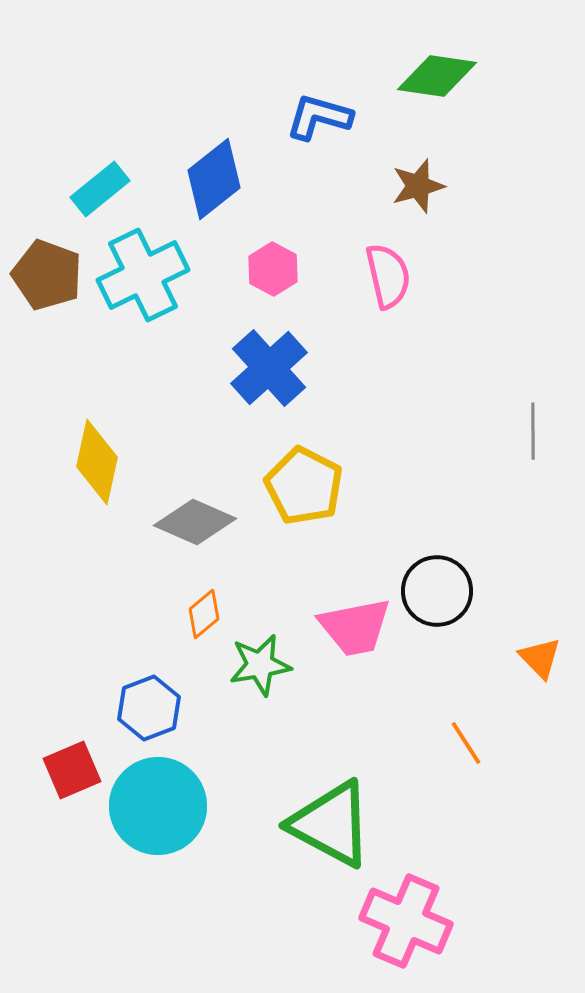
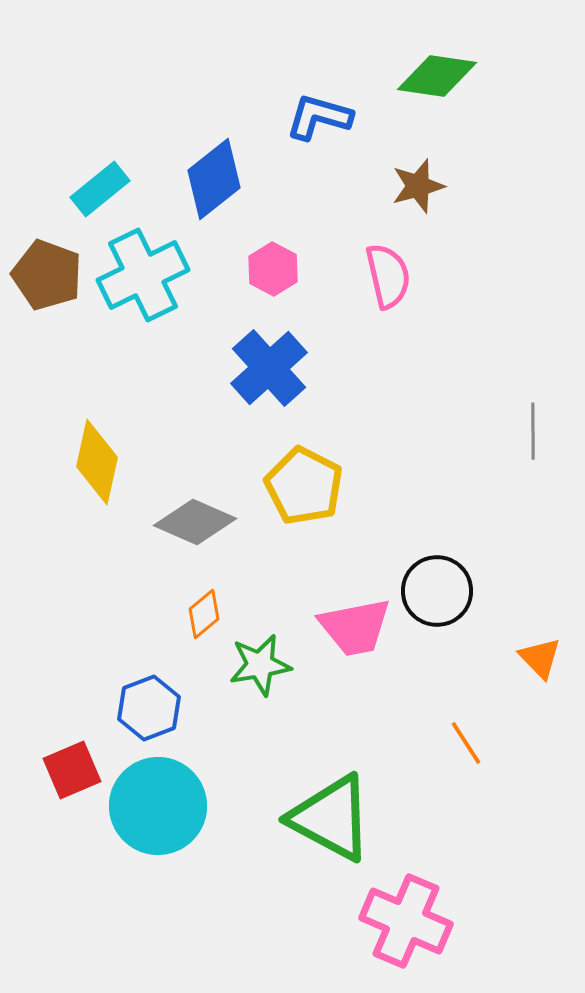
green triangle: moved 6 px up
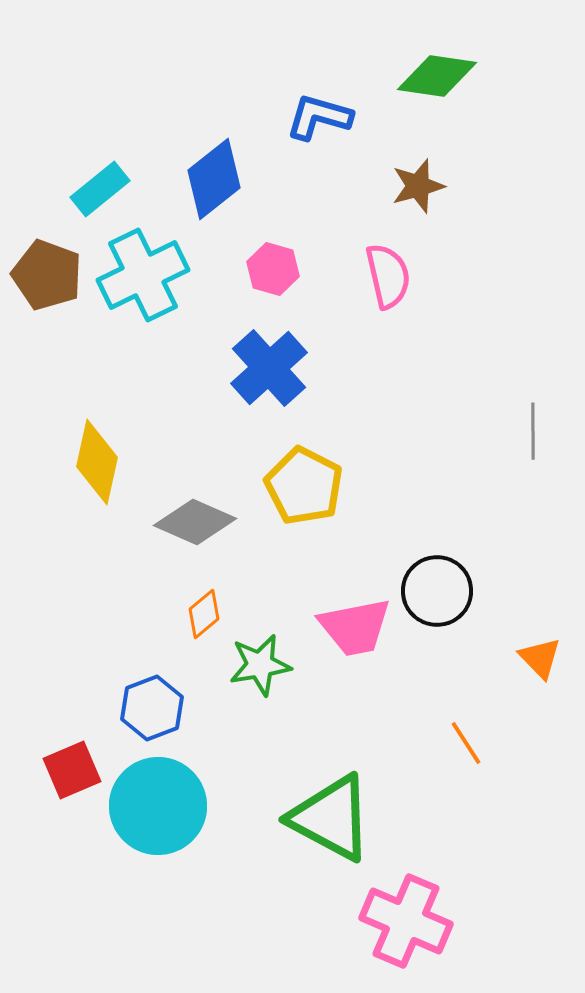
pink hexagon: rotated 12 degrees counterclockwise
blue hexagon: moved 3 px right
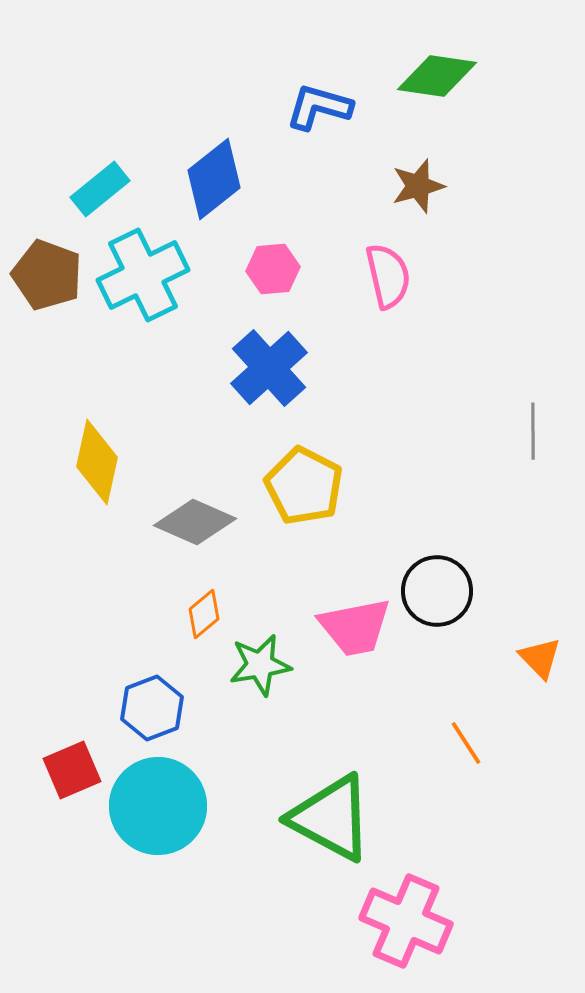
blue L-shape: moved 10 px up
pink hexagon: rotated 21 degrees counterclockwise
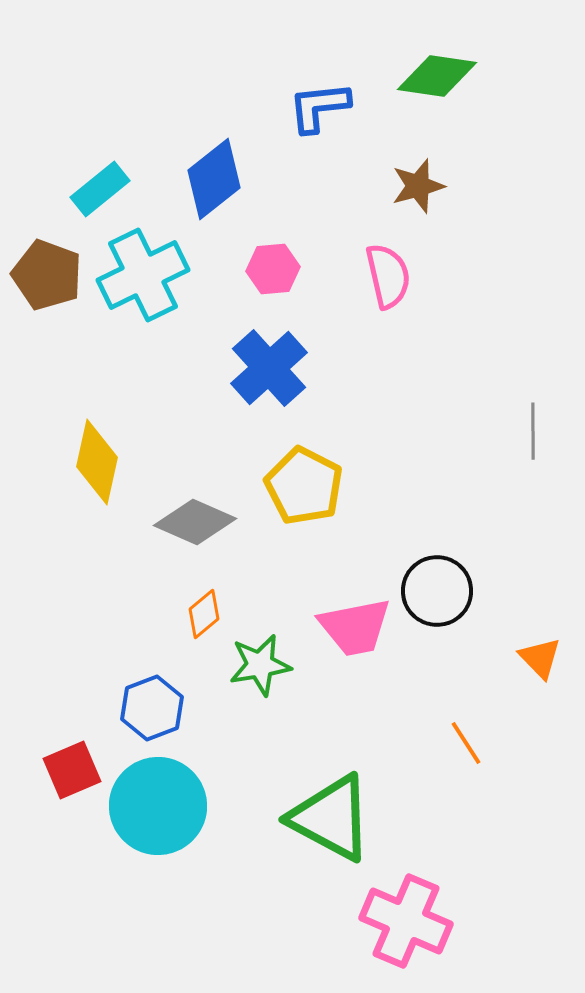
blue L-shape: rotated 22 degrees counterclockwise
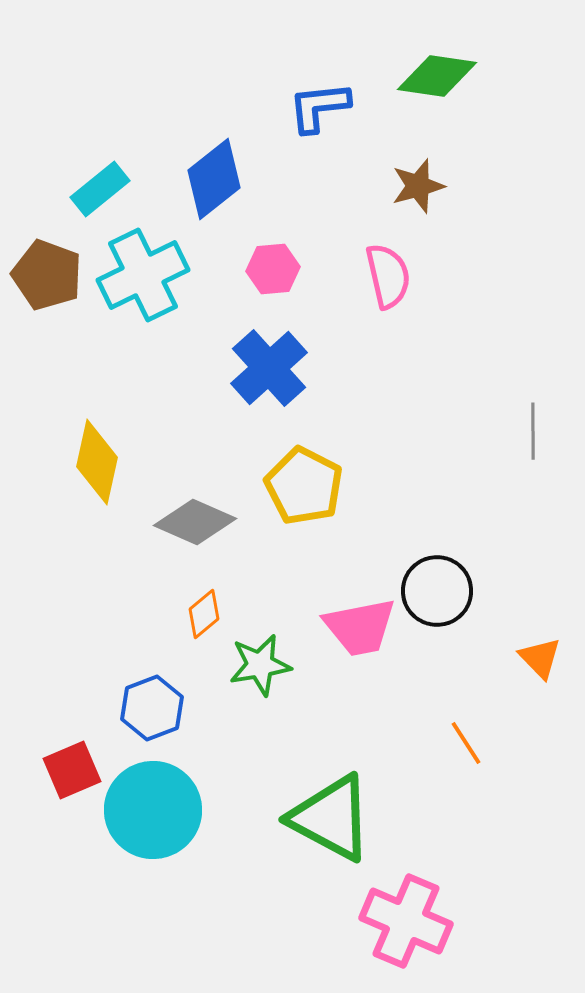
pink trapezoid: moved 5 px right
cyan circle: moved 5 px left, 4 px down
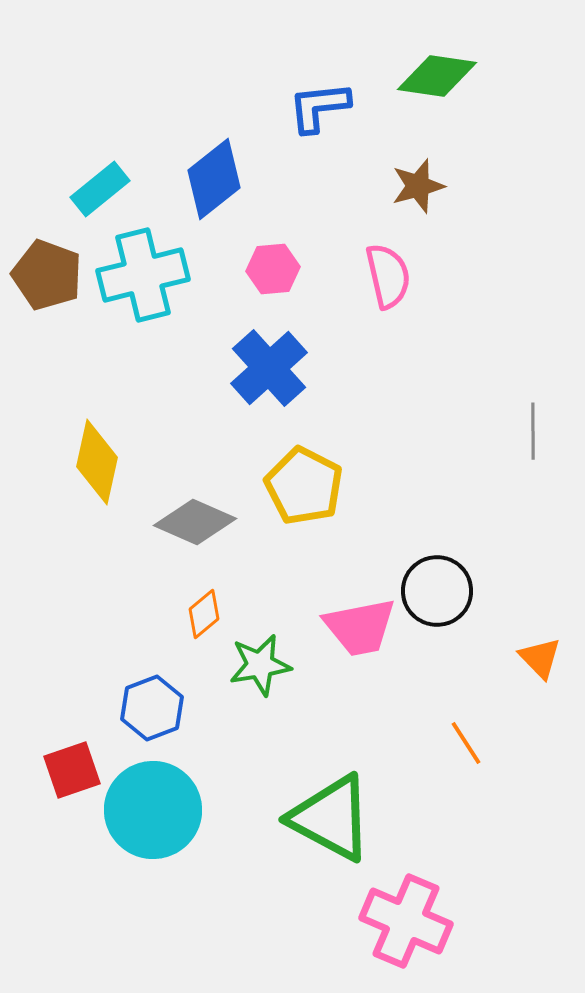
cyan cross: rotated 12 degrees clockwise
red square: rotated 4 degrees clockwise
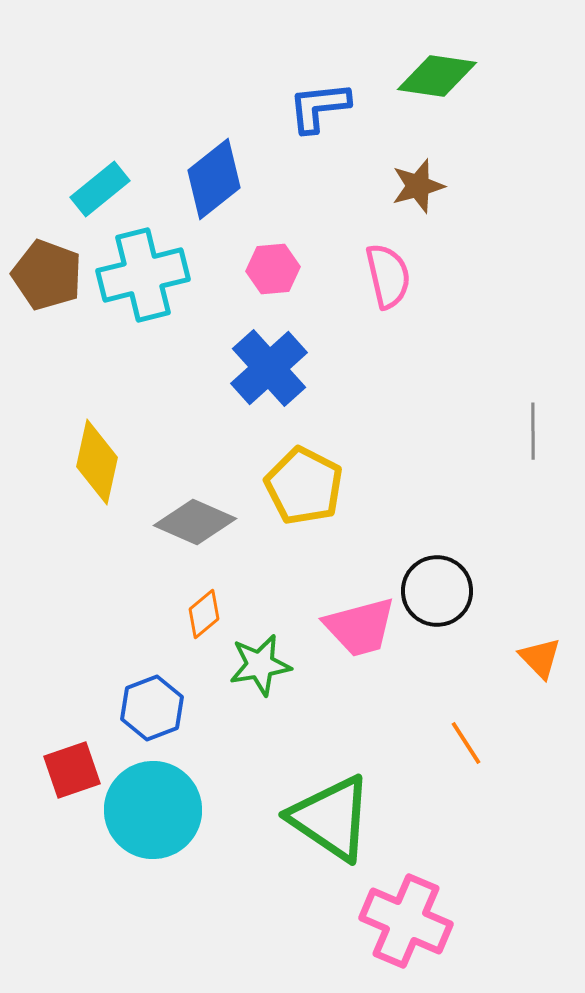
pink trapezoid: rotated 4 degrees counterclockwise
green triangle: rotated 6 degrees clockwise
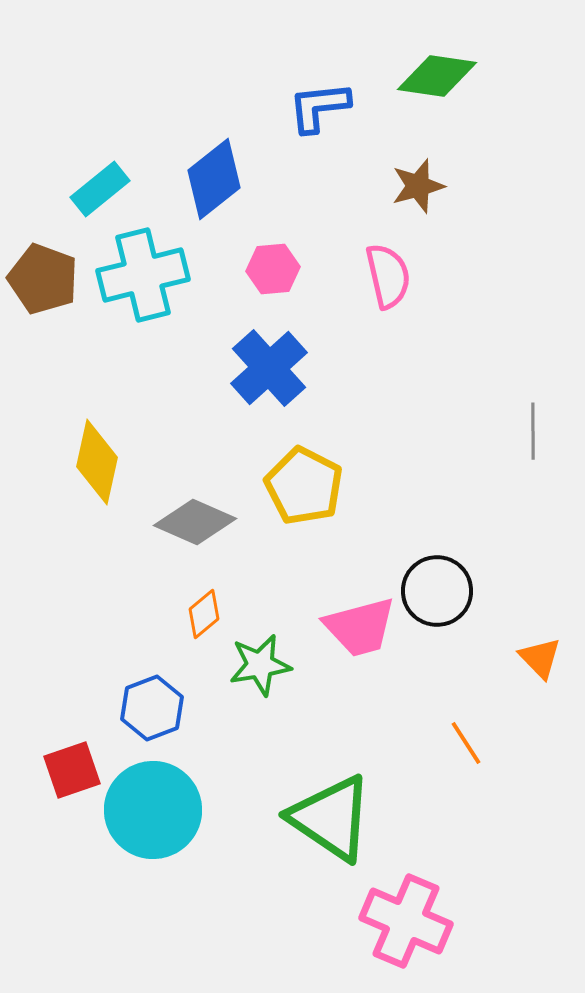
brown pentagon: moved 4 px left, 4 px down
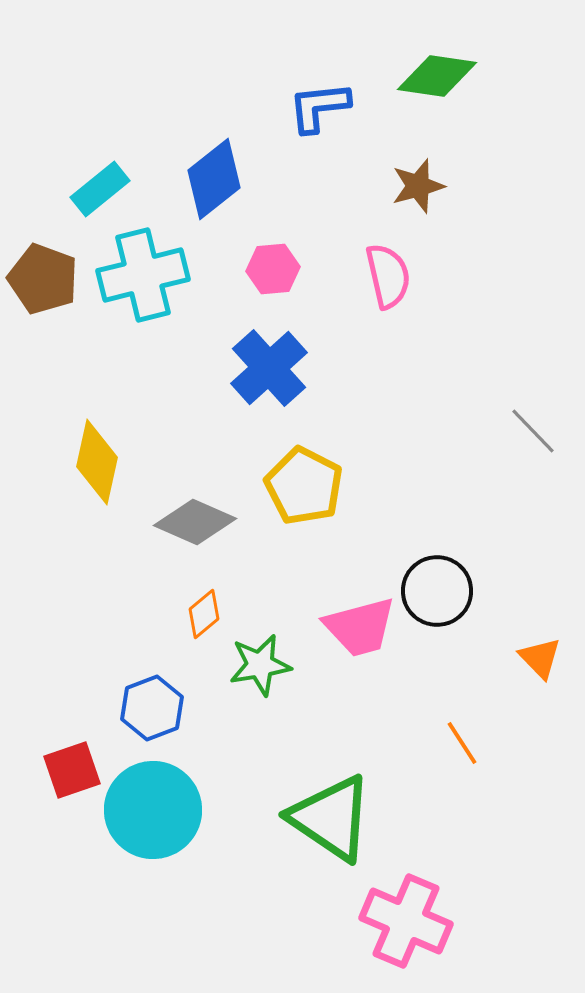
gray line: rotated 44 degrees counterclockwise
orange line: moved 4 px left
